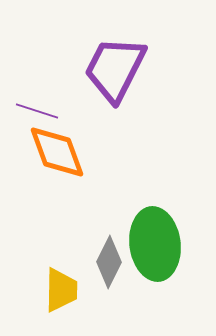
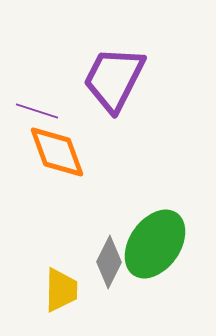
purple trapezoid: moved 1 px left, 10 px down
green ellipse: rotated 42 degrees clockwise
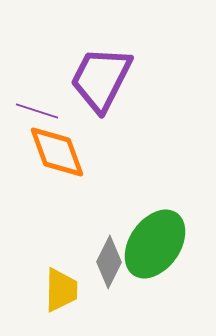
purple trapezoid: moved 13 px left
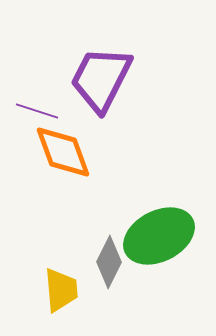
orange diamond: moved 6 px right
green ellipse: moved 4 px right, 8 px up; rotated 28 degrees clockwise
yellow trapezoid: rotated 6 degrees counterclockwise
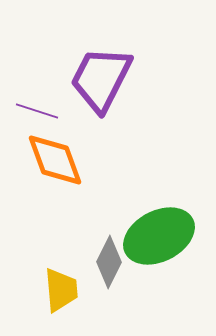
orange diamond: moved 8 px left, 8 px down
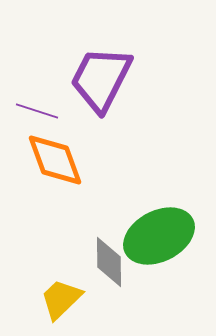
gray diamond: rotated 27 degrees counterclockwise
yellow trapezoid: moved 9 px down; rotated 129 degrees counterclockwise
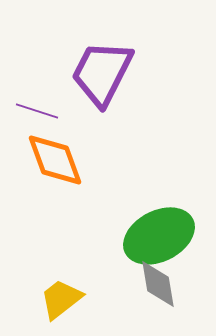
purple trapezoid: moved 1 px right, 6 px up
gray diamond: moved 49 px right, 22 px down; rotated 9 degrees counterclockwise
yellow trapezoid: rotated 6 degrees clockwise
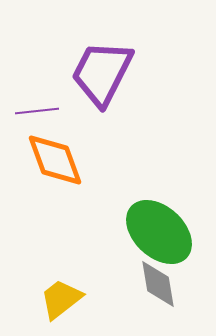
purple line: rotated 24 degrees counterclockwise
green ellipse: moved 4 px up; rotated 70 degrees clockwise
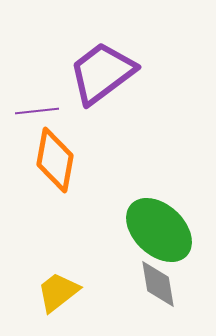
purple trapezoid: rotated 26 degrees clockwise
orange diamond: rotated 30 degrees clockwise
green ellipse: moved 2 px up
yellow trapezoid: moved 3 px left, 7 px up
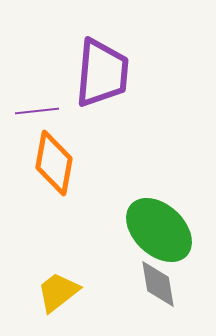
purple trapezoid: rotated 132 degrees clockwise
orange diamond: moved 1 px left, 3 px down
